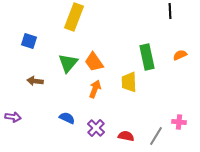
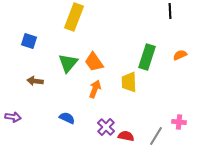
green rectangle: rotated 30 degrees clockwise
purple cross: moved 10 px right, 1 px up
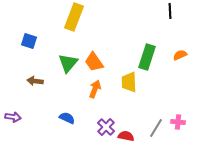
pink cross: moved 1 px left
gray line: moved 8 px up
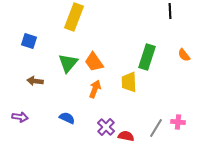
orange semicircle: moved 4 px right; rotated 104 degrees counterclockwise
purple arrow: moved 7 px right
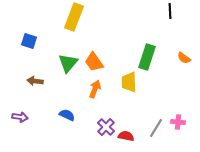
orange semicircle: moved 3 px down; rotated 16 degrees counterclockwise
blue semicircle: moved 3 px up
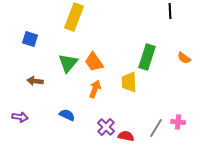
blue square: moved 1 px right, 2 px up
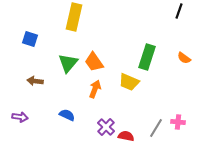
black line: moved 9 px right; rotated 21 degrees clockwise
yellow rectangle: rotated 8 degrees counterclockwise
yellow trapezoid: rotated 65 degrees counterclockwise
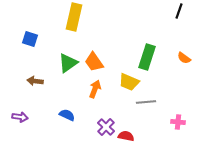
green triangle: rotated 15 degrees clockwise
gray line: moved 10 px left, 26 px up; rotated 54 degrees clockwise
